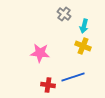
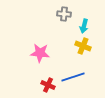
gray cross: rotated 32 degrees counterclockwise
red cross: rotated 16 degrees clockwise
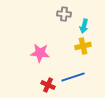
yellow cross: rotated 35 degrees counterclockwise
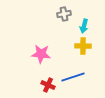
gray cross: rotated 16 degrees counterclockwise
yellow cross: rotated 14 degrees clockwise
pink star: moved 1 px right, 1 px down
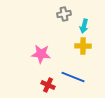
blue line: rotated 40 degrees clockwise
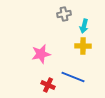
pink star: rotated 18 degrees counterclockwise
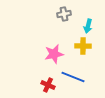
cyan arrow: moved 4 px right
pink star: moved 13 px right
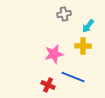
cyan arrow: rotated 24 degrees clockwise
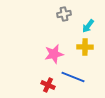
yellow cross: moved 2 px right, 1 px down
